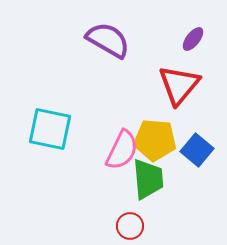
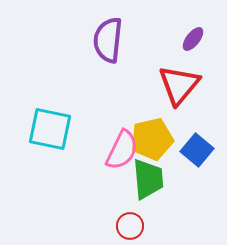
purple semicircle: rotated 114 degrees counterclockwise
yellow pentagon: moved 3 px left, 1 px up; rotated 18 degrees counterclockwise
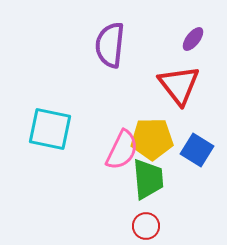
purple semicircle: moved 2 px right, 5 px down
red triangle: rotated 18 degrees counterclockwise
yellow pentagon: rotated 12 degrees clockwise
blue square: rotated 8 degrees counterclockwise
red circle: moved 16 px right
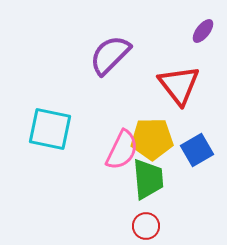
purple ellipse: moved 10 px right, 8 px up
purple semicircle: moved 10 px down; rotated 39 degrees clockwise
blue square: rotated 28 degrees clockwise
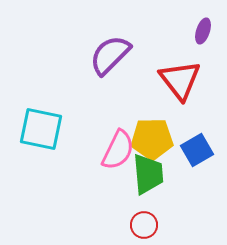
purple ellipse: rotated 20 degrees counterclockwise
red triangle: moved 1 px right, 5 px up
cyan square: moved 9 px left
pink semicircle: moved 4 px left
green trapezoid: moved 5 px up
red circle: moved 2 px left, 1 px up
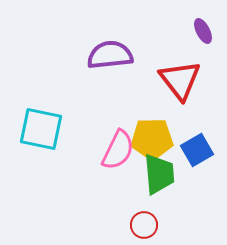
purple ellipse: rotated 45 degrees counterclockwise
purple semicircle: rotated 39 degrees clockwise
green trapezoid: moved 11 px right
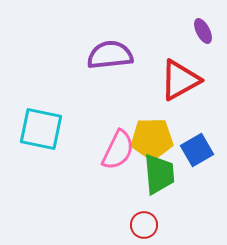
red triangle: rotated 39 degrees clockwise
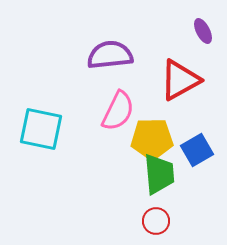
pink semicircle: moved 39 px up
red circle: moved 12 px right, 4 px up
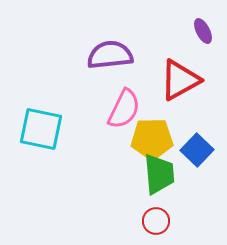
pink semicircle: moved 6 px right, 2 px up
blue square: rotated 16 degrees counterclockwise
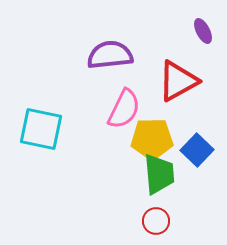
red triangle: moved 2 px left, 1 px down
